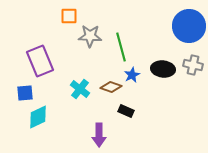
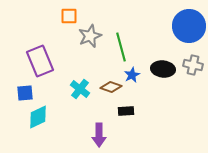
gray star: rotated 25 degrees counterclockwise
black rectangle: rotated 28 degrees counterclockwise
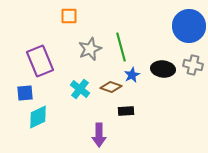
gray star: moved 13 px down
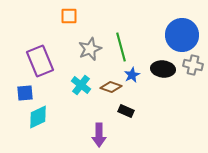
blue circle: moved 7 px left, 9 px down
cyan cross: moved 1 px right, 4 px up
black rectangle: rotated 28 degrees clockwise
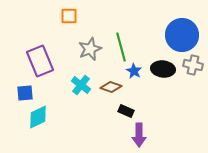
blue star: moved 2 px right, 4 px up; rotated 14 degrees counterclockwise
purple arrow: moved 40 px right
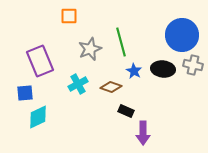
green line: moved 5 px up
cyan cross: moved 3 px left, 1 px up; rotated 24 degrees clockwise
purple arrow: moved 4 px right, 2 px up
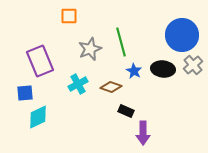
gray cross: rotated 36 degrees clockwise
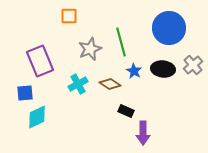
blue circle: moved 13 px left, 7 px up
brown diamond: moved 1 px left, 3 px up; rotated 15 degrees clockwise
cyan diamond: moved 1 px left
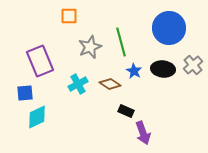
gray star: moved 2 px up
purple arrow: rotated 20 degrees counterclockwise
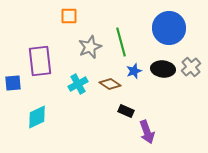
purple rectangle: rotated 16 degrees clockwise
gray cross: moved 2 px left, 2 px down
blue star: rotated 21 degrees clockwise
blue square: moved 12 px left, 10 px up
purple arrow: moved 4 px right, 1 px up
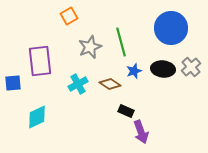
orange square: rotated 30 degrees counterclockwise
blue circle: moved 2 px right
purple arrow: moved 6 px left
